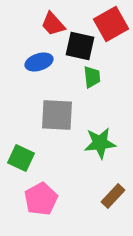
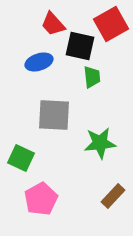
gray square: moved 3 px left
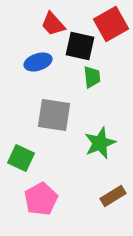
blue ellipse: moved 1 px left
gray square: rotated 6 degrees clockwise
green star: rotated 16 degrees counterclockwise
brown rectangle: rotated 15 degrees clockwise
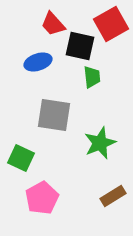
pink pentagon: moved 1 px right, 1 px up
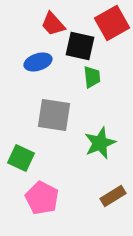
red square: moved 1 px right, 1 px up
pink pentagon: rotated 16 degrees counterclockwise
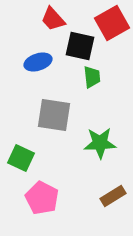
red trapezoid: moved 5 px up
green star: rotated 20 degrees clockwise
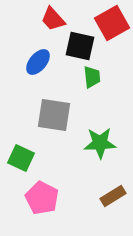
blue ellipse: rotated 32 degrees counterclockwise
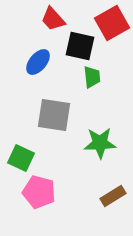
pink pentagon: moved 3 px left, 6 px up; rotated 12 degrees counterclockwise
